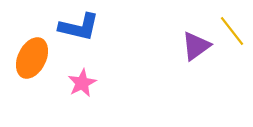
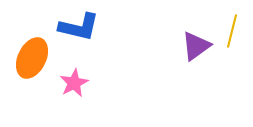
yellow line: rotated 52 degrees clockwise
pink star: moved 8 px left
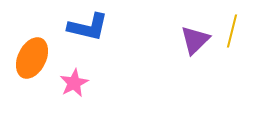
blue L-shape: moved 9 px right
purple triangle: moved 1 px left, 6 px up; rotated 8 degrees counterclockwise
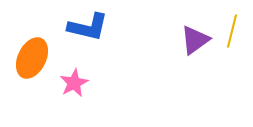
purple triangle: rotated 8 degrees clockwise
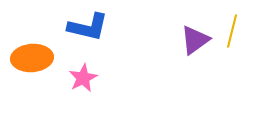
orange ellipse: rotated 60 degrees clockwise
pink star: moved 9 px right, 5 px up
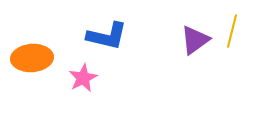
blue L-shape: moved 19 px right, 9 px down
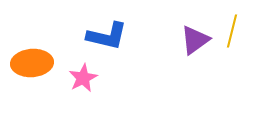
orange ellipse: moved 5 px down
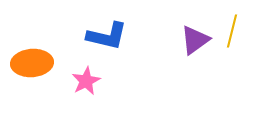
pink star: moved 3 px right, 3 px down
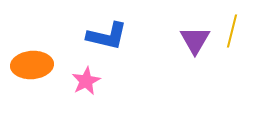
purple triangle: rotated 24 degrees counterclockwise
orange ellipse: moved 2 px down
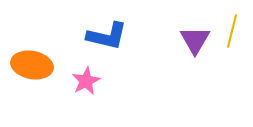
orange ellipse: rotated 15 degrees clockwise
